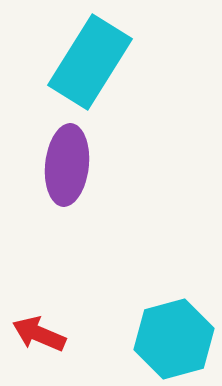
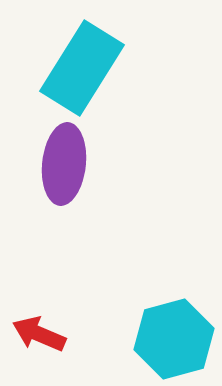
cyan rectangle: moved 8 px left, 6 px down
purple ellipse: moved 3 px left, 1 px up
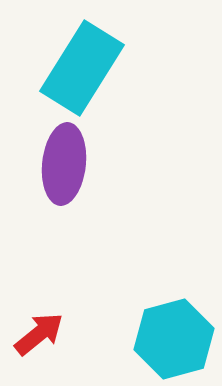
red arrow: rotated 118 degrees clockwise
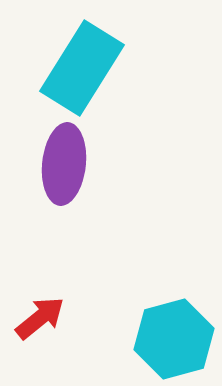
red arrow: moved 1 px right, 16 px up
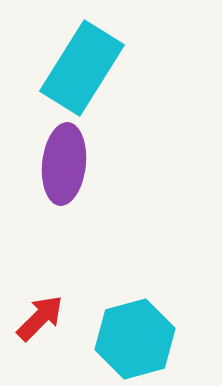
red arrow: rotated 6 degrees counterclockwise
cyan hexagon: moved 39 px left
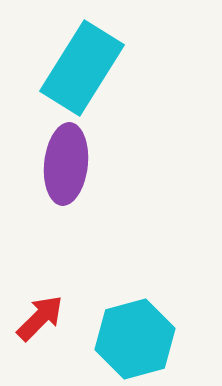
purple ellipse: moved 2 px right
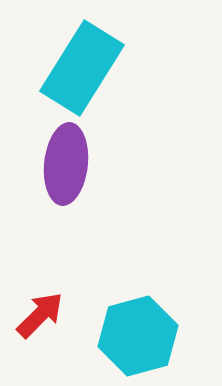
red arrow: moved 3 px up
cyan hexagon: moved 3 px right, 3 px up
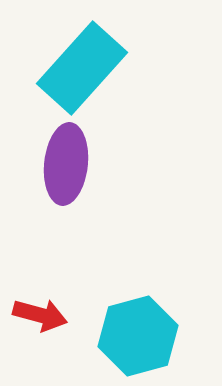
cyan rectangle: rotated 10 degrees clockwise
red arrow: rotated 60 degrees clockwise
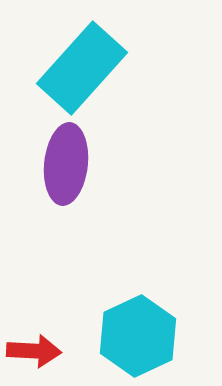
red arrow: moved 6 px left, 36 px down; rotated 12 degrees counterclockwise
cyan hexagon: rotated 10 degrees counterclockwise
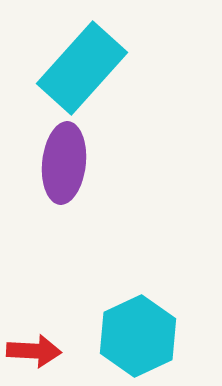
purple ellipse: moved 2 px left, 1 px up
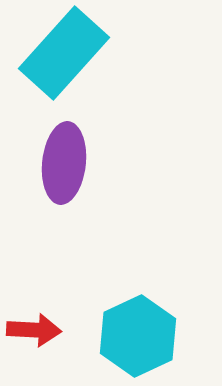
cyan rectangle: moved 18 px left, 15 px up
red arrow: moved 21 px up
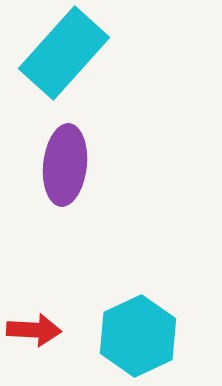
purple ellipse: moved 1 px right, 2 px down
